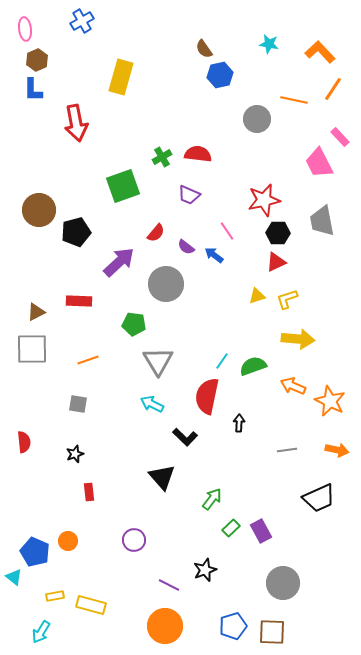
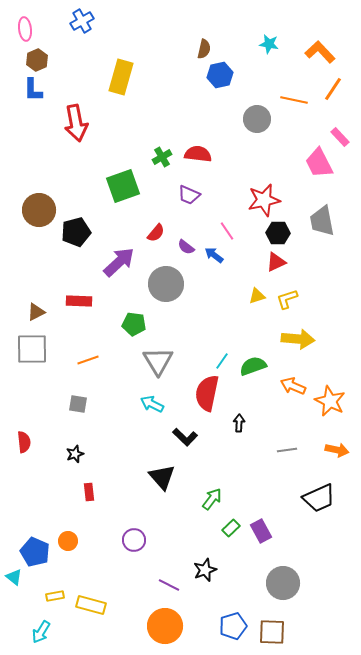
brown semicircle at (204, 49): rotated 132 degrees counterclockwise
red semicircle at (207, 396): moved 3 px up
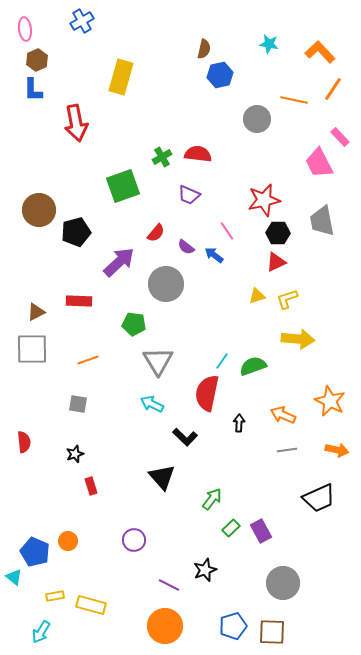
orange arrow at (293, 386): moved 10 px left, 29 px down
red rectangle at (89, 492): moved 2 px right, 6 px up; rotated 12 degrees counterclockwise
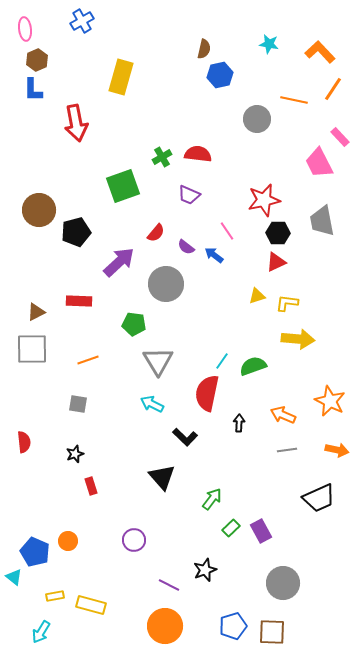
yellow L-shape at (287, 299): moved 4 px down; rotated 25 degrees clockwise
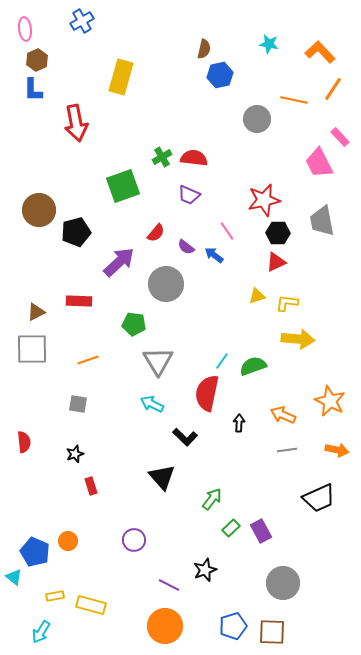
red semicircle at (198, 154): moved 4 px left, 4 px down
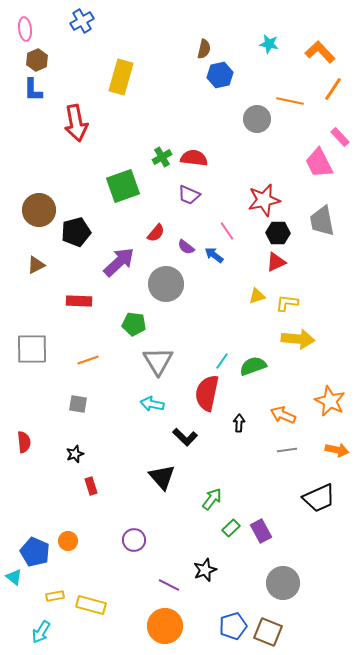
orange line at (294, 100): moved 4 px left, 1 px down
brown triangle at (36, 312): moved 47 px up
cyan arrow at (152, 404): rotated 15 degrees counterclockwise
brown square at (272, 632): moved 4 px left; rotated 20 degrees clockwise
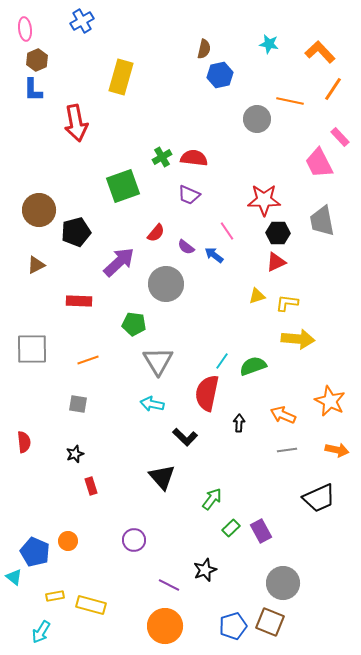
red star at (264, 200): rotated 12 degrees clockwise
brown square at (268, 632): moved 2 px right, 10 px up
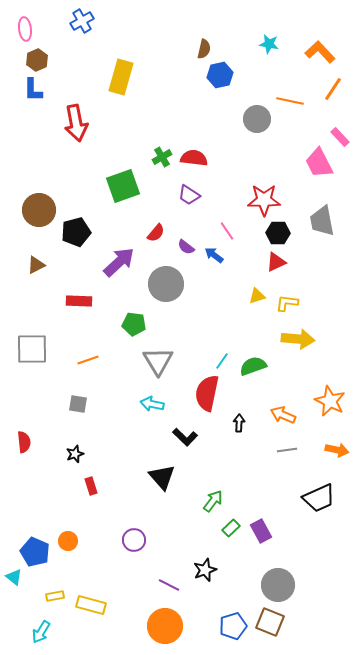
purple trapezoid at (189, 195): rotated 10 degrees clockwise
green arrow at (212, 499): moved 1 px right, 2 px down
gray circle at (283, 583): moved 5 px left, 2 px down
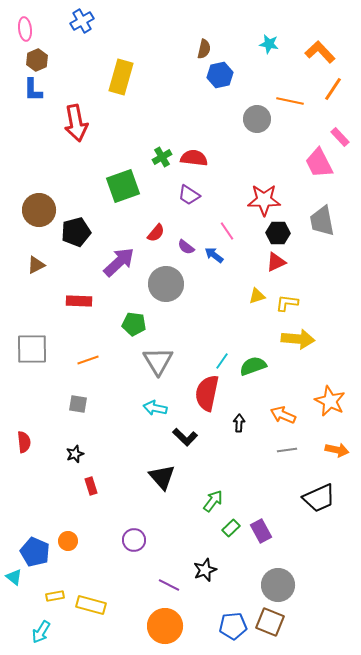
cyan arrow at (152, 404): moved 3 px right, 4 px down
blue pentagon at (233, 626): rotated 12 degrees clockwise
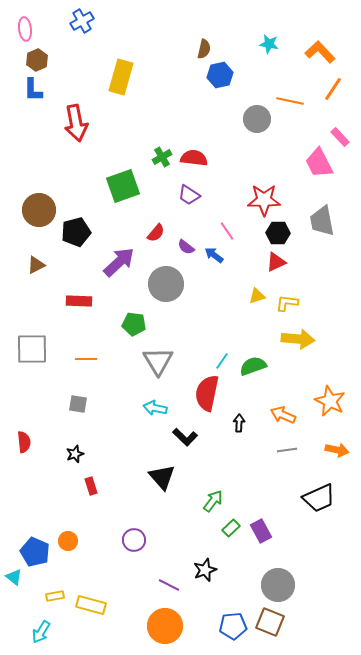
orange line at (88, 360): moved 2 px left, 1 px up; rotated 20 degrees clockwise
